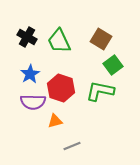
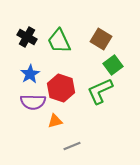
green L-shape: rotated 36 degrees counterclockwise
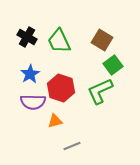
brown square: moved 1 px right, 1 px down
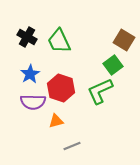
brown square: moved 22 px right
orange triangle: moved 1 px right
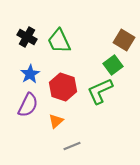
red hexagon: moved 2 px right, 1 px up
purple semicircle: moved 5 px left, 3 px down; rotated 65 degrees counterclockwise
orange triangle: rotated 28 degrees counterclockwise
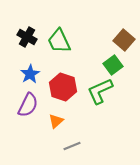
brown square: rotated 10 degrees clockwise
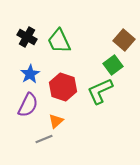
gray line: moved 28 px left, 7 px up
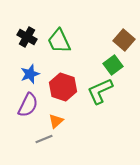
blue star: rotated 12 degrees clockwise
